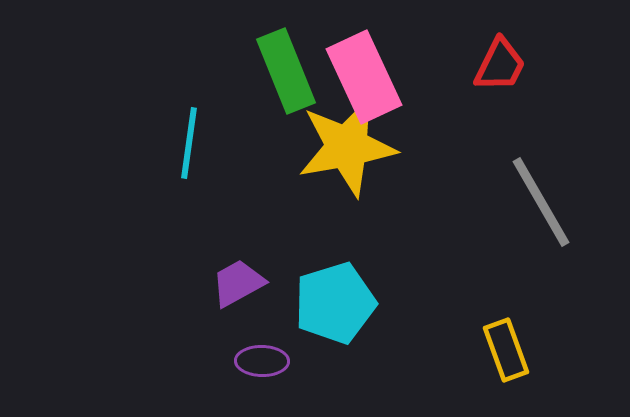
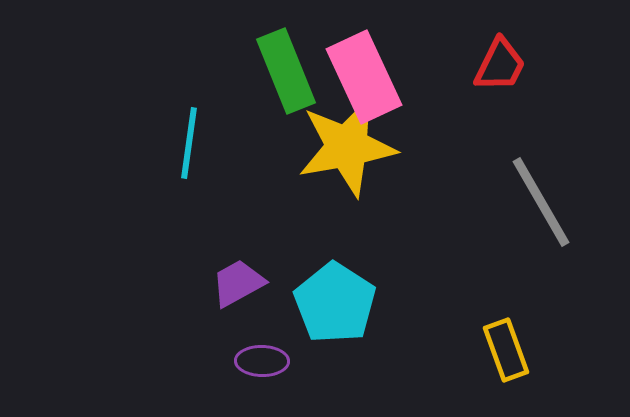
cyan pentagon: rotated 22 degrees counterclockwise
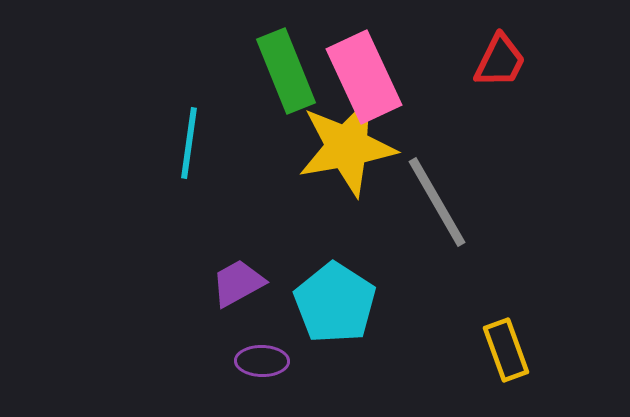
red trapezoid: moved 4 px up
gray line: moved 104 px left
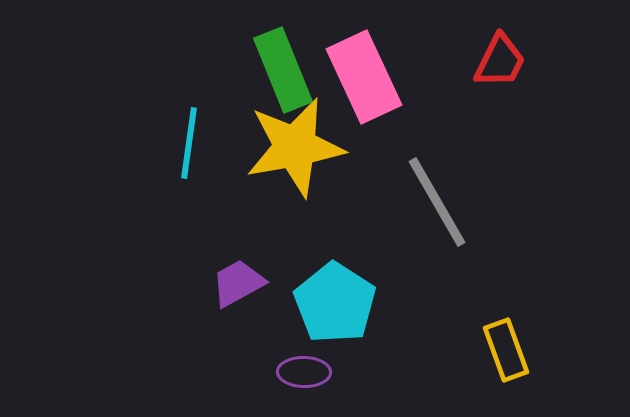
green rectangle: moved 3 px left, 1 px up
yellow star: moved 52 px left
purple ellipse: moved 42 px right, 11 px down
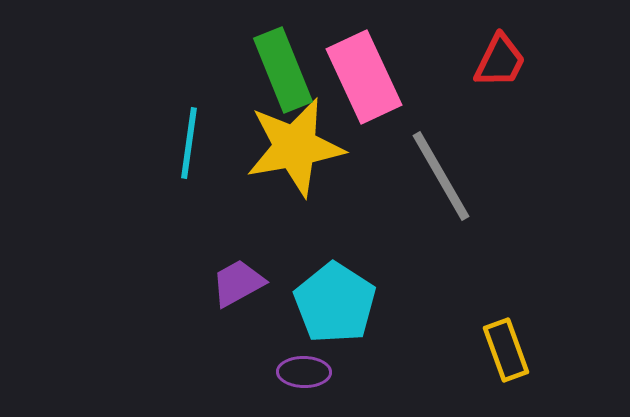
gray line: moved 4 px right, 26 px up
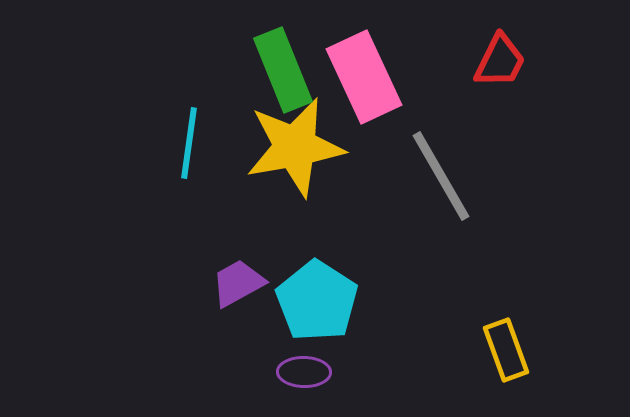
cyan pentagon: moved 18 px left, 2 px up
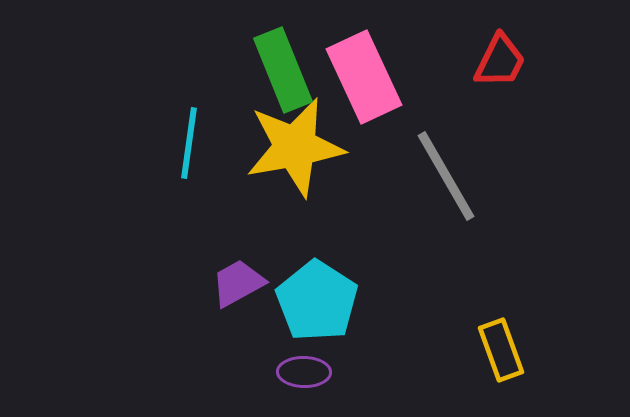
gray line: moved 5 px right
yellow rectangle: moved 5 px left
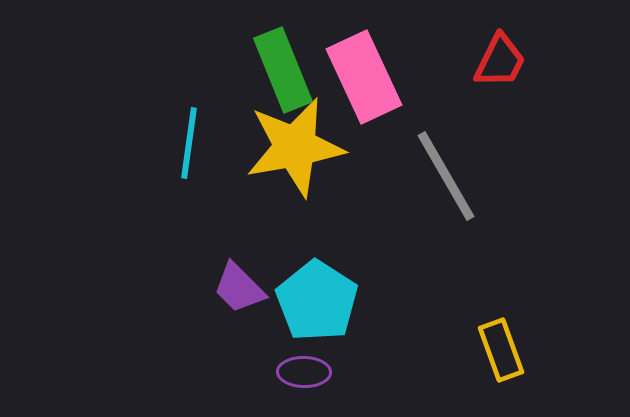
purple trapezoid: moved 1 px right, 5 px down; rotated 106 degrees counterclockwise
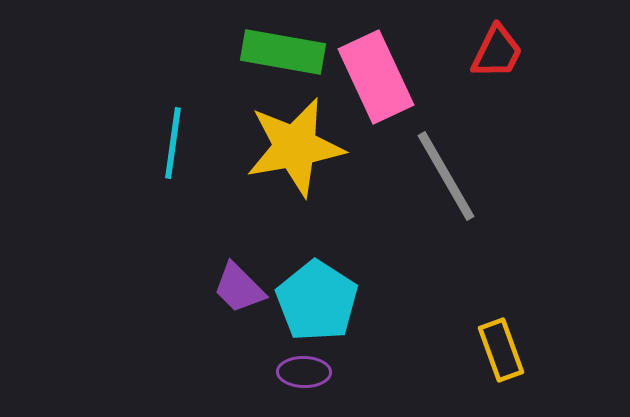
red trapezoid: moved 3 px left, 9 px up
green rectangle: moved 18 px up; rotated 58 degrees counterclockwise
pink rectangle: moved 12 px right
cyan line: moved 16 px left
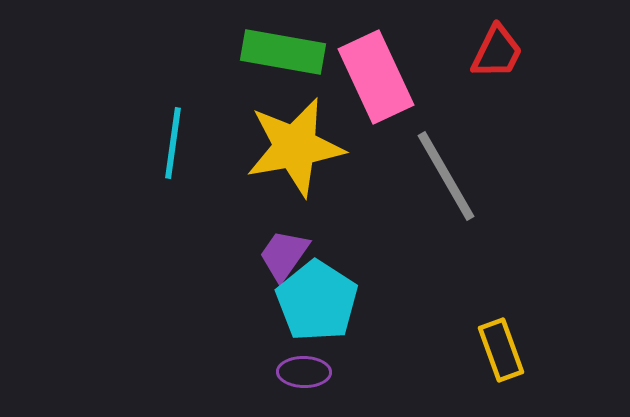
purple trapezoid: moved 45 px right, 33 px up; rotated 80 degrees clockwise
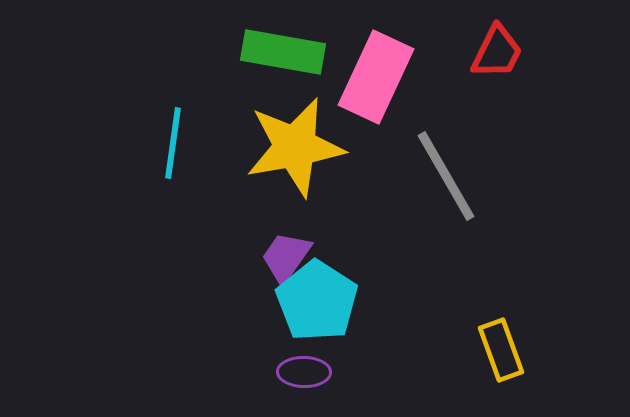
pink rectangle: rotated 50 degrees clockwise
purple trapezoid: moved 2 px right, 2 px down
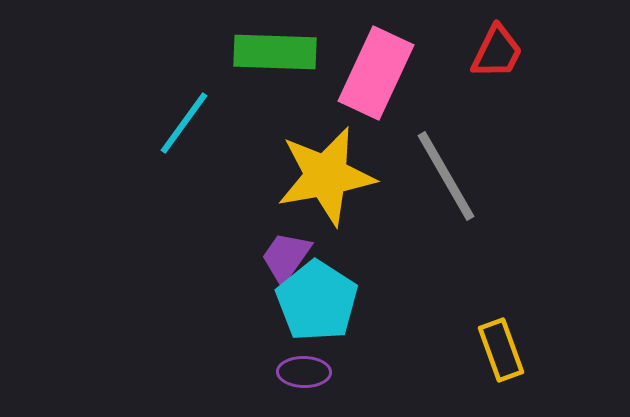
green rectangle: moved 8 px left; rotated 8 degrees counterclockwise
pink rectangle: moved 4 px up
cyan line: moved 11 px right, 20 px up; rotated 28 degrees clockwise
yellow star: moved 31 px right, 29 px down
